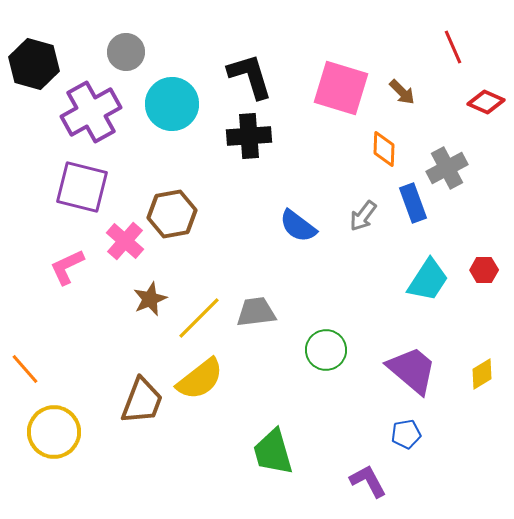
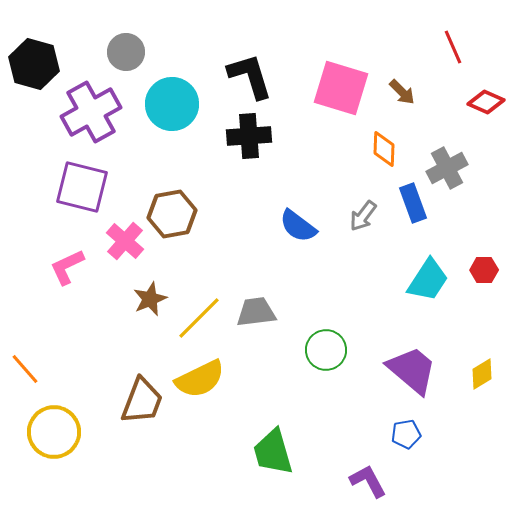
yellow semicircle: rotated 12 degrees clockwise
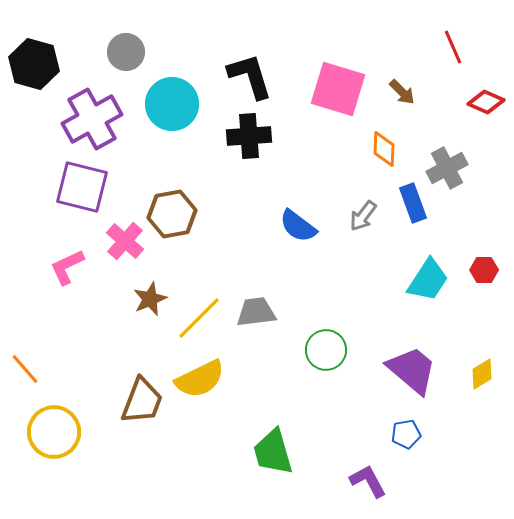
pink square: moved 3 px left, 1 px down
purple cross: moved 1 px right, 7 px down
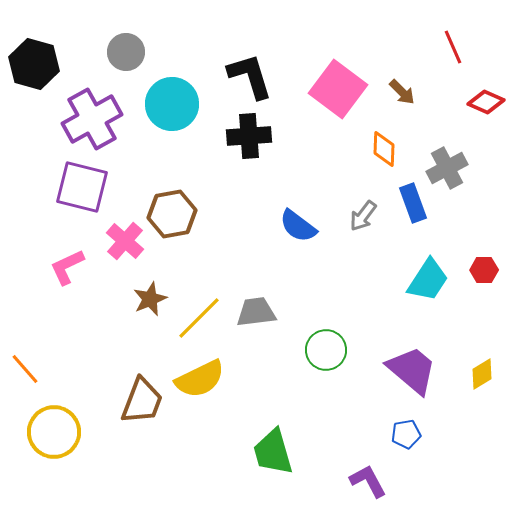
pink square: rotated 20 degrees clockwise
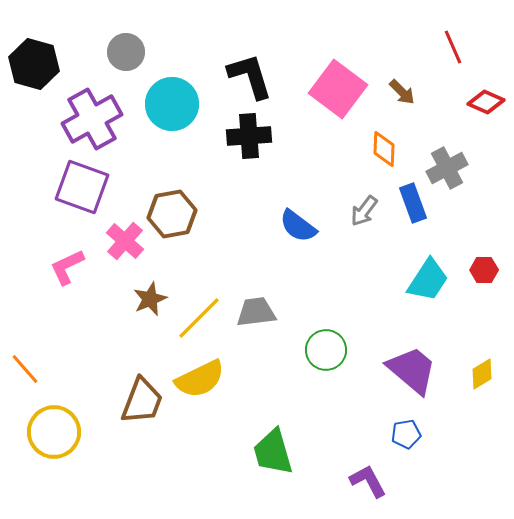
purple square: rotated 6 degrees clockwise
gray arrow: moved 1 px right, 5 px up
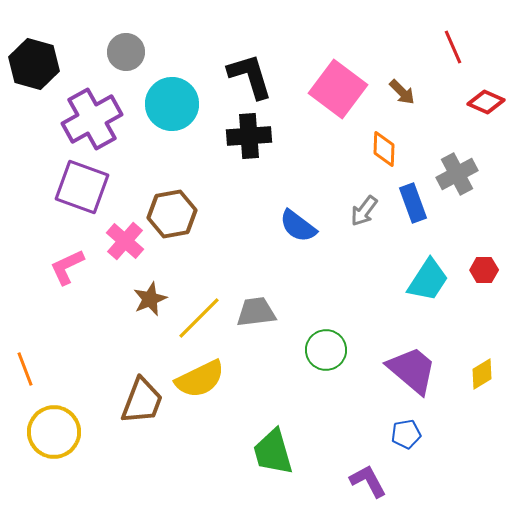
gray cross: moved 10 px right, 6 px down
orange line: rotated 20 degrees clockwise
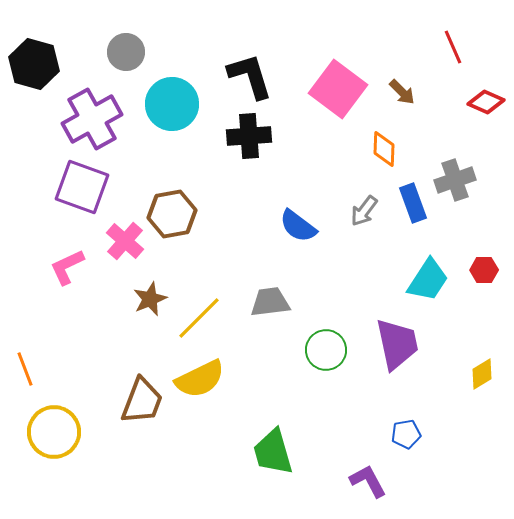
gray cross: moved 2 px left, 6 px down; rotated 9 degrees clockwise
gray trapezoid: moved 14 px right, 10 px up
purple trapezoid: moved 15 px left, 26 px up; rotated 38 degrees clockwise
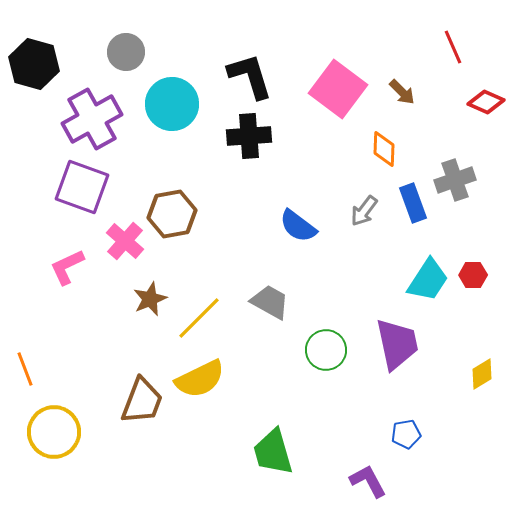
red hexagon: moved 11 px left, 5 px down
gray trapezoid: rotated 36 degrees clockwise
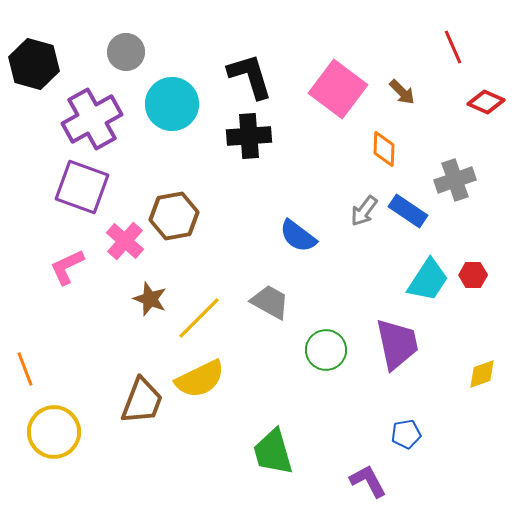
blue rectangle: moved 5 px left, 8 px down; rotated 36 degrees counterclockwise
brown hexagon: moved 2 px right, 2 px down
blue semicircle: moved 10 px down
brown star: rotated 28 degrees counterclockwise
yellow diamond: rotated 12 degrees clockwise
